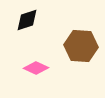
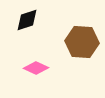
brown hexagon: moved 1 px right, 4 px up
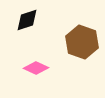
brown hexagon: rotated 16 degrees clockwise
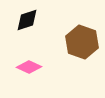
pink diamond: moved 7 px left, 1 px up
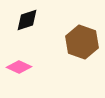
pink diamond: moved 10 px left
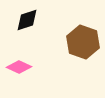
brown hexagon: moved 1 px right
